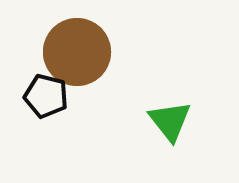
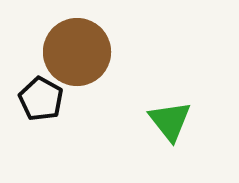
black pentagon: moved 5 px left, 3 px down; rotated 15 degrees clockwise
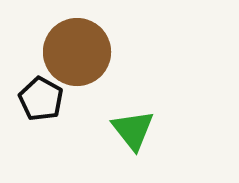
green triangle: moved 37 px left, 9 px down
